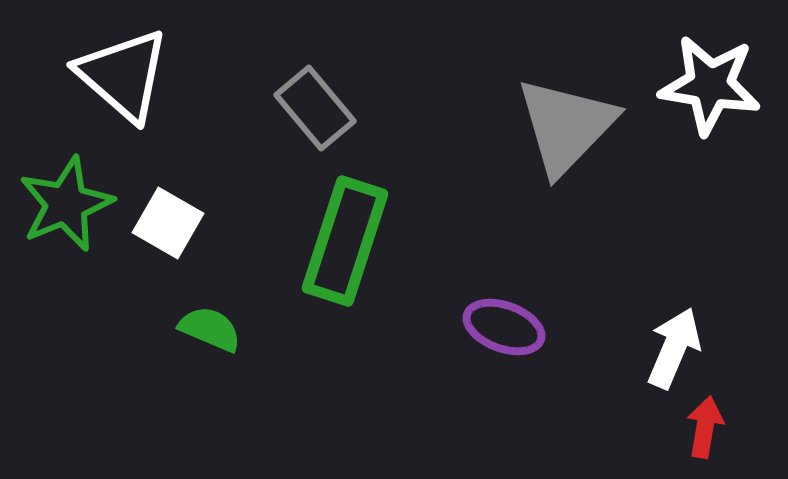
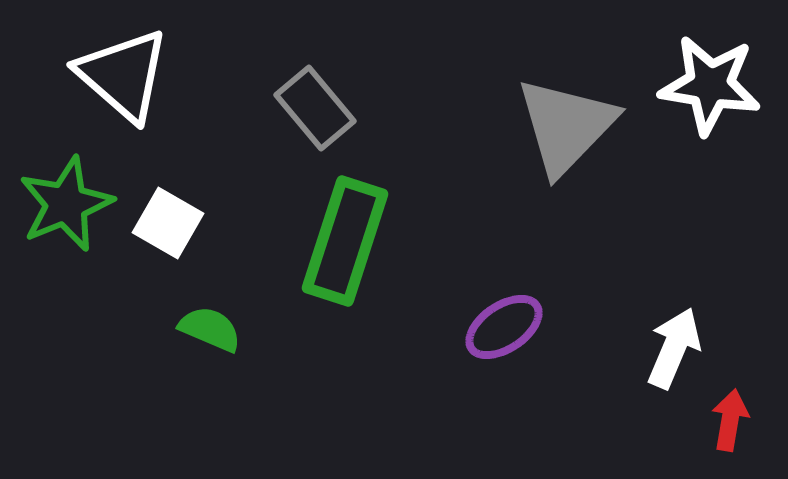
purple ellipse: rotated 54 degrees counterclockwise
red arrow: moved 25 px right, 7 px up
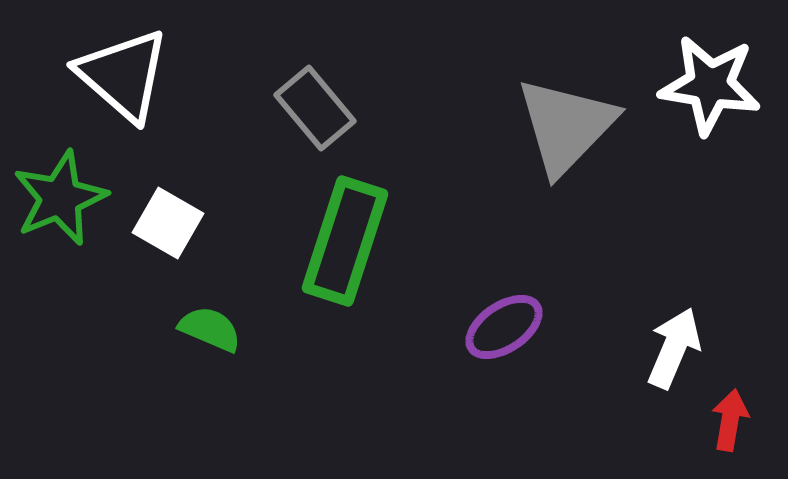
green star: moved 6 px left, 6 px up
